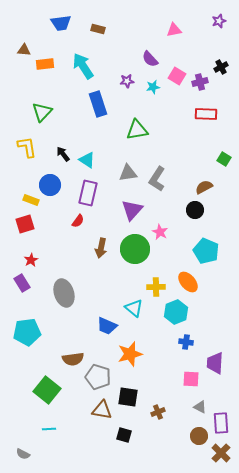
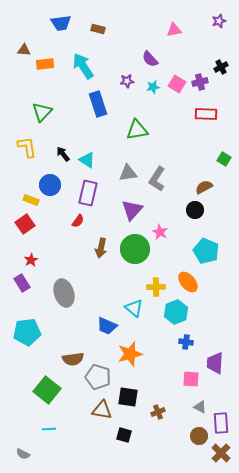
pink square at (177, 76): moved 8 px down
red square at (25, 224): rotated 18 degrees counterclockwise
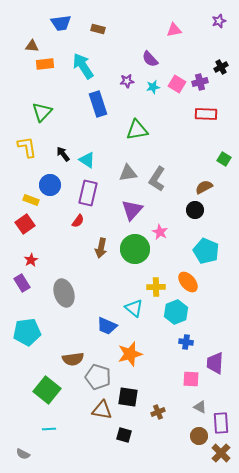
brown triangle at (24, 50): moved 8 px right, 4 px up
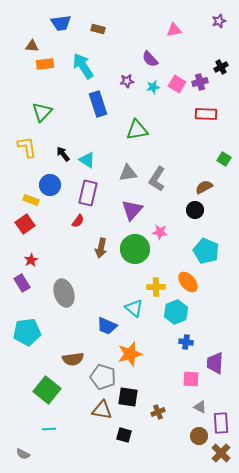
pink star at (160, 232): rotated 21 degrees counterclockwise
gray pentagon at (98, 377): moved 5 px right
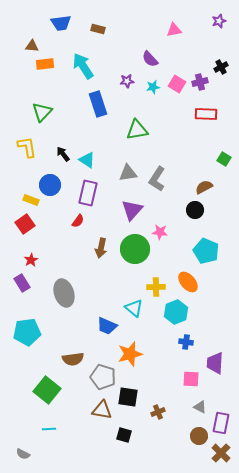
purple rectangle at (221, 423): rotated 15 degrees clockwise
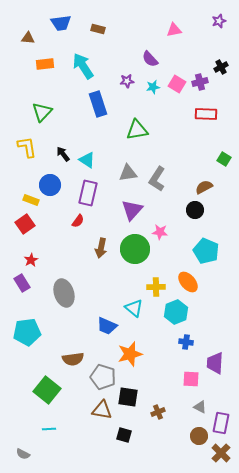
brown triangle at (32, 46): moved 4 px left, 8 px up
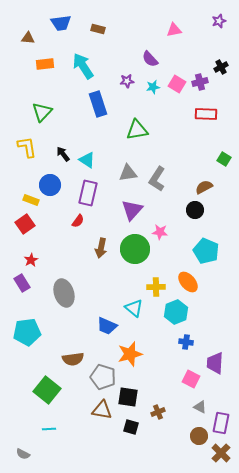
pink square at (191, 379): rotated 24 degrees clockwise
black square at (124, 435): moved 7 px right, 8 px up
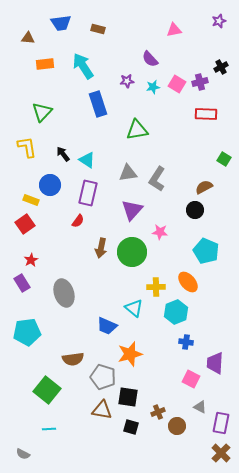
green circle at (135, 249): moved 3 px left, 3 px down
brown circle at (199, 436): moved 22 px left, 10 px up
